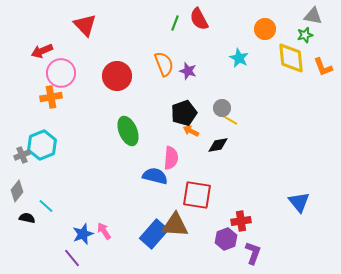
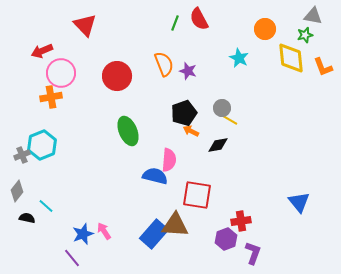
pink semicircle: moved 2 px left, 2 px down
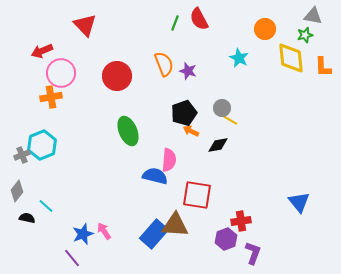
orange L-shape: rotated 20 degrees clockwise
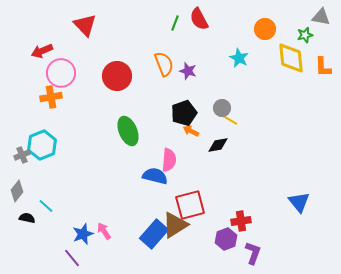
gray triangle: moved 8 px right, 1 px down
red square: moved 7 px left, 10 px down; rotated 24 degrees counterclockwise
brown triangle: rotated 36 degrees counterclockwise
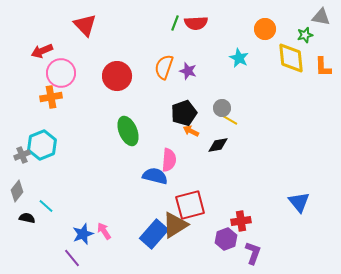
red semicircle: moved 3 px left, 4 px down; rotated 65 degrees counterclockwise
orange semicircle: moved 3 px down; rotated 140 degrees counterclockwise
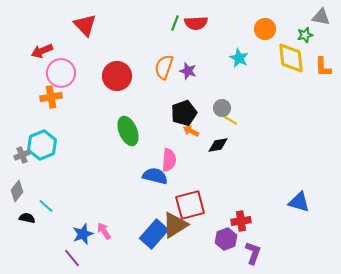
blue triangle: rotated 35 degrees counterclockwise
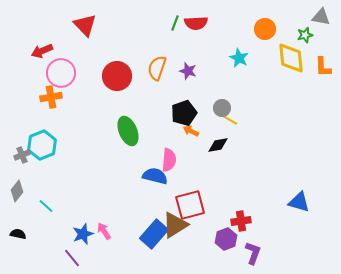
orange semicircle: moved 7 px left, 1 px down
black semicircle: moved 9 px left, 16 px down
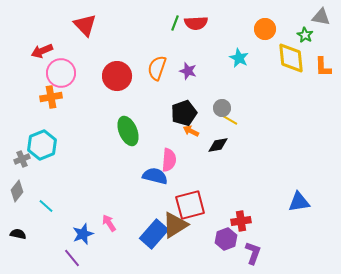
green star: rotated 28 degrees counterclockwise
gray cross: moved 4 px down
blue triangle: rotated 25 degrees counterclockwise
pink arrow: moved 5 px right, 8 px up
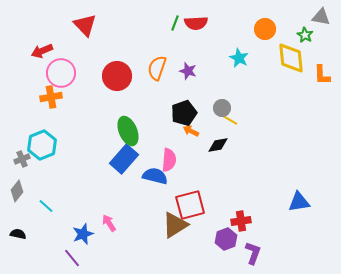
orange L-shape: moved 1 px left, 8 px down
blue rectangle: moved 30 px left, 75 px up
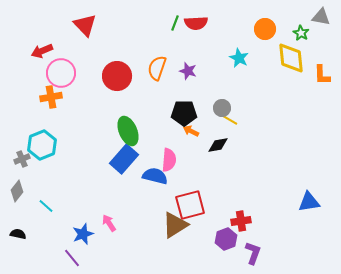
green star: moved 4 px left, 2 px up
black pentagon: rotated 20 degrees clockwise
blue triangle: moved 10 px right
